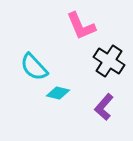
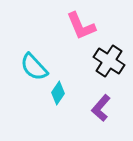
cyan diamond: rotated 70 degrees counterclockwise
purple L-shape: moved 3 px left, 1 px down
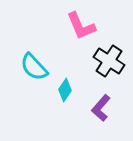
cyan diamond: moved 7 px right, 3 px up
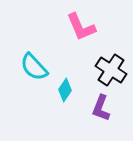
pink L-shape: moved 1 px down
black cross: moved 2 px right, 9 px down
purple L-shape: rotated 20 degrees counterclockwise
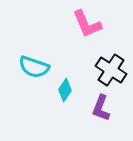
pink L-shape: moved 6 px right, 3 px up
cyan semicircle: rotated 28 degrees counterclockwise
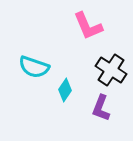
pink L-shape: moved 1 px right, 2 px down
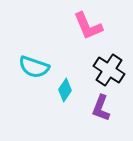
black cross: moved 2 px left
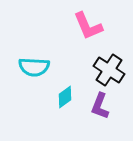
cyan semicircle: rotated 16 degrees counterclockwise
cyan diamond: moved 7 px down; rotated 20 degrees clockwise
purple L-shape: moved 1 px left, 2 px up
